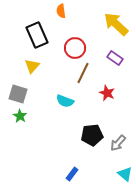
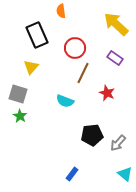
yellow triangle: moved 1 px left, 1 px down
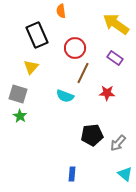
yellow arrow: rotated 8 degrees counterclockwise
red star: rotated 21 degrees counterclockwise
cyan semicircle: moved 5 px up
blue rectangle: rotated 32 degrees counterclockwise
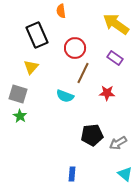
gray arrow: rotated 18 degrees clockwise
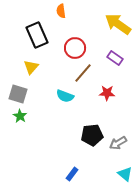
yellow arrow: moved 2 px right
brown line: rotated 15 degrees clockwise
blue rectangle: rotated 32 degrees clockwise
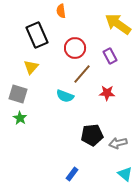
purple rectangle: moved 5 px left, 2 px up; rotated 28 degrees clockwise
brown line: moved 1 px left, 1 px down
green star: moved 2 px down
gray arrow: rotated 18 degrees clockwise
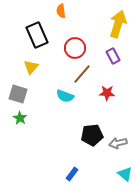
yellow arrow: rotated 72 degrees clockwise
purple rectangle: moved 3 px right
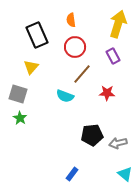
orange semicircle: moved 10 px right, 9 px down
red circle: moved 1 px up
